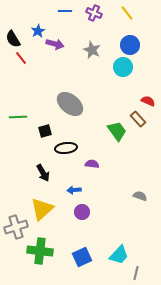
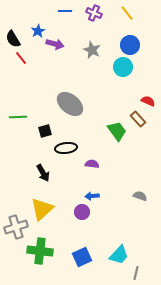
blue arrow: moved 18 px right, 6 px down
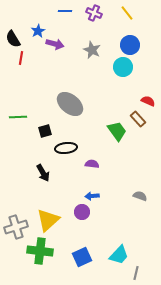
red line: rotated 48 degrees clockwise
yellow triangle: moved 6 px right, 11 px down
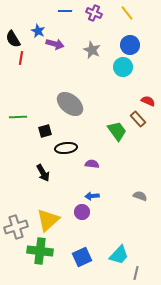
blue star: rotated 16 degrees counterclockwise
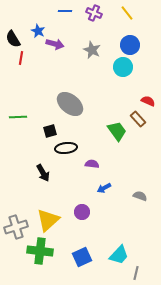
black square: moved 5 px right
blue arrow: moved 12 px right, 8 px up; rotated 24 degrees counterclockwise
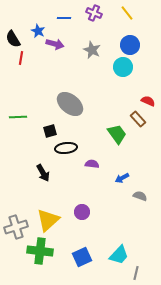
blue line: moved 1 px left, 7 px down
green trapezoid: moved 3 px down
blue arrow: moved 18 px right, 10 px up
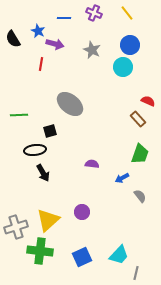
red line: moved 20 px right, 6 px down
green line: moved 1 px right, 2 px up
green trapezoid: moved 23 px right, 20 px down; rotated 55 degrees clockwise
black ellipse: moved 31 px left, 2 px down
gray semicircle: rotated 32 degrees clockwise
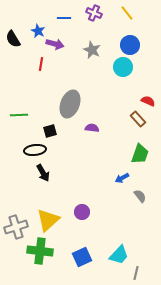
gray ellipse: rotated 72 degrees clockwise
purple semicircle: moved 36 px up
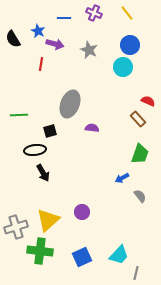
gray star: moved 3 px left
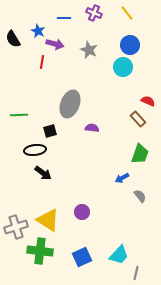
red line: moved 1 px right, 2 px up
black arrow: rotated 24 degrees counterclockwise
yellow triangle: rotated 45 degrees counterclockwise
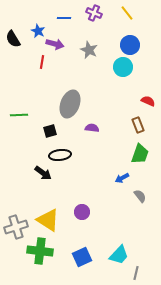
brown rectangle: moved 6 px down; rotated 21 degrees clockwise
black ellipse: moved 25 px right, 5 px down
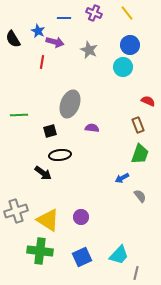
purple arrow: moved 2 px up
purple circle: moved 1 px left, 5 px down
gray cross: moved 16 px up
